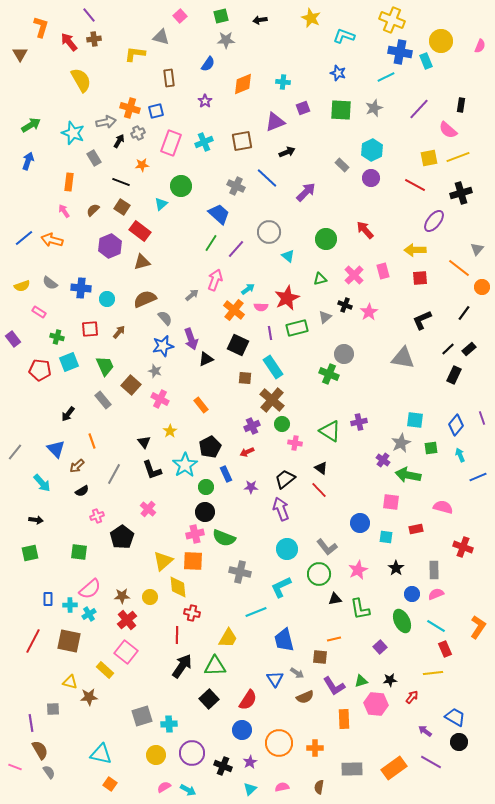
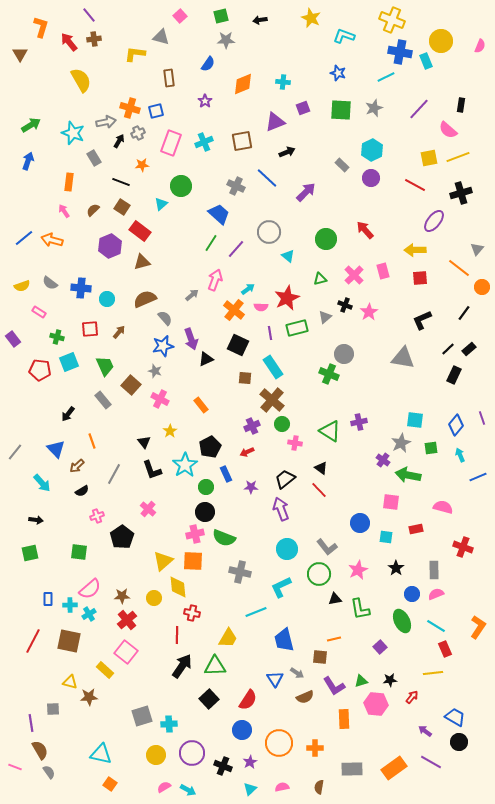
yellow circle at (150, 597): moved 4 px right, 1 px down
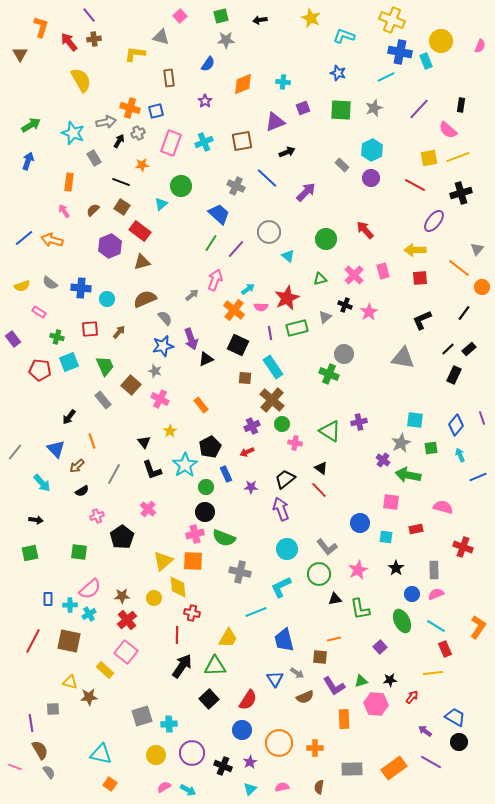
black arrow at (68, 414): moved 1 px right, 3 px down
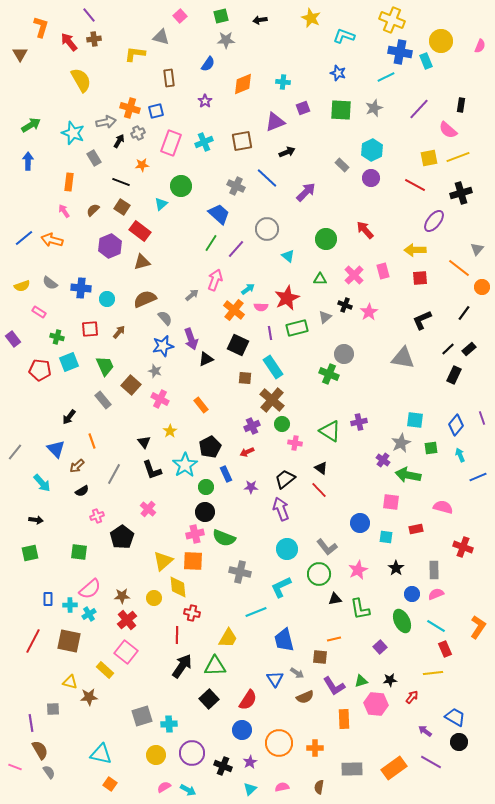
blue arrow at (28, 161): rotated 18 degrees counterclockwise
gray circle at (269, 232): moved 2 px left, 3 px up
green triangle at (320, 279): rotated 16 degrees clockwise
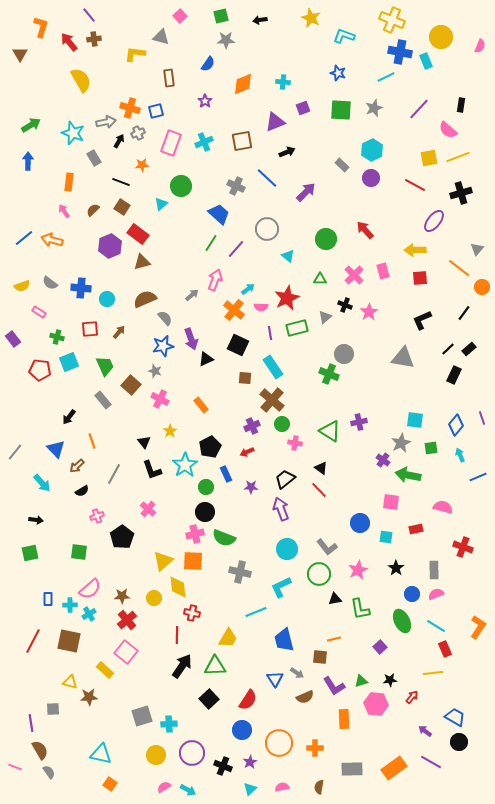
yellow circle at (441, 41): moved 4 px up
red rectangle at (140, 231): moved 2 px left, 3 px down
